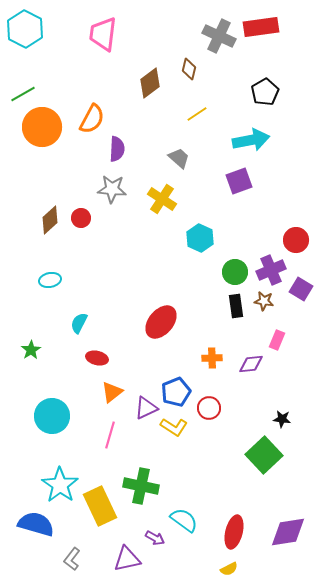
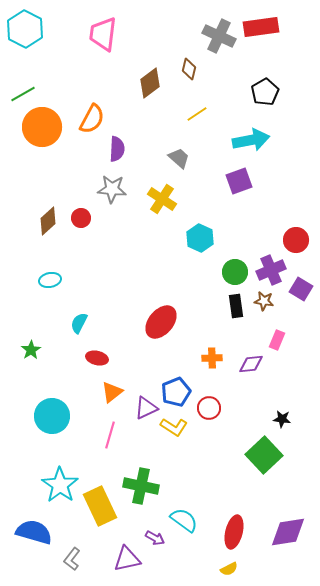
brown diamond at (50, 220): moved 2 px left, 1 px down
blue semicircle at (36, 524): moved 2 px left, 8 px down
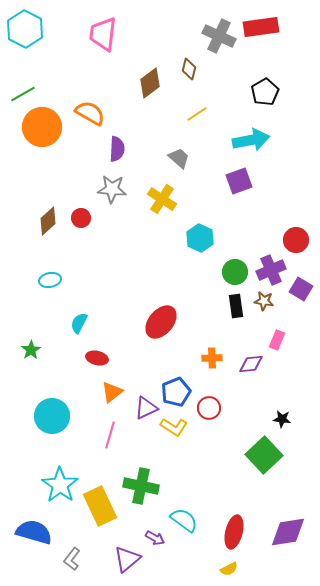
orange semicircle at (92, 119): moved 2 px left, 6 px up; rotated 88 degrees counterclockwise
purple triangle at (127, 559): rotated 28 degrees counterclockwise
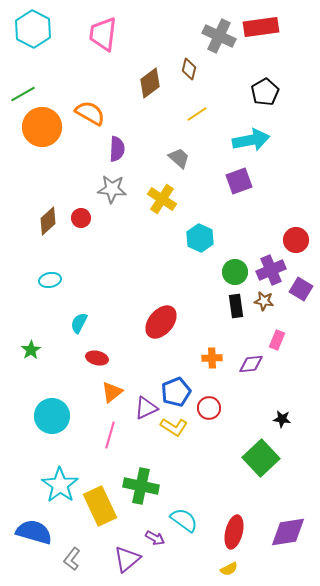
cyan hexagon at (25, 29): moved 8 px right
green square at (264, 455): moved 3 px left, 3 px down
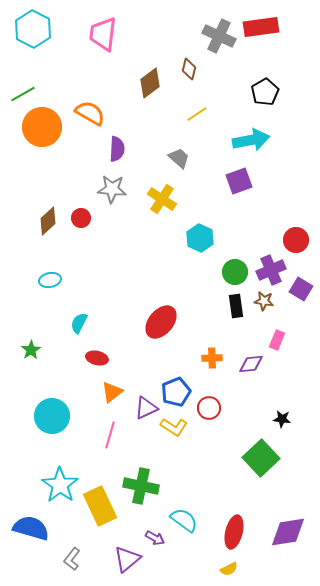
blue semicircle at (34, 532): moved 3 px left, 4 px up
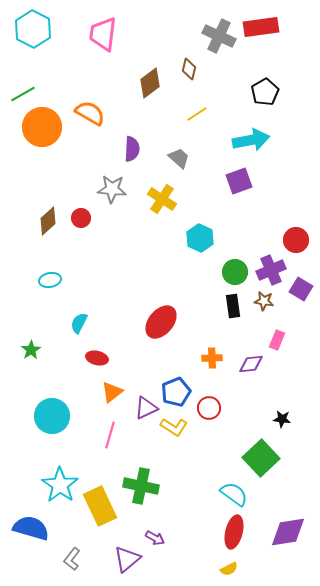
purple semicircle at (117, 149): moved 15 px right
black rectangle at (236, 306): moved 3 px left
cyan semicircle at (184, 520): moved 50 px right, 26 px up
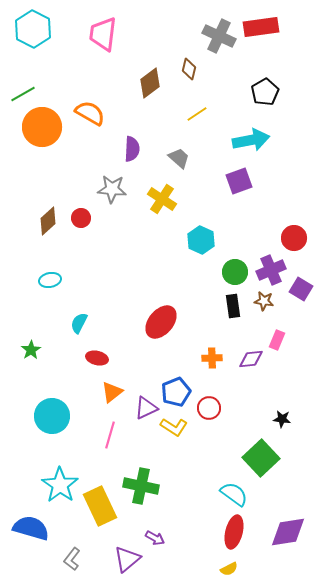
cyan hexagon at (200, 238): moved 1 px right, 2 px down
red circle at (296, 240): moved 2 px left, 2 px up
purple diamond at (251, 364): moved 5 px up
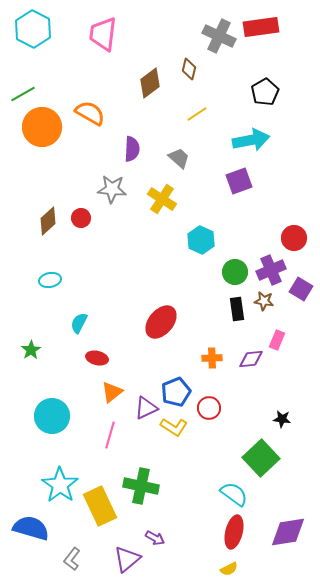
black rectangle at (233, 306): moved 4 px right, 3 px down
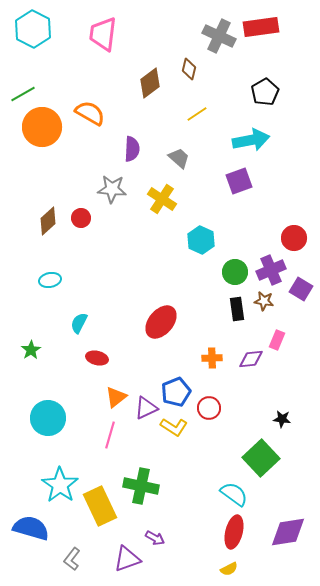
orange triangle at (112, 392): moved 4 px right, 5 px down
cyan circle at (52, 416): moved 4 px left, 2 px down
purple triangle at (127, 559): rotated 20 degrees clockwise
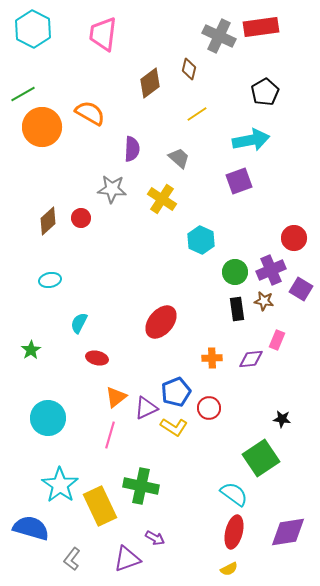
green square at (261, 458): rotated 9 degrees clockwise
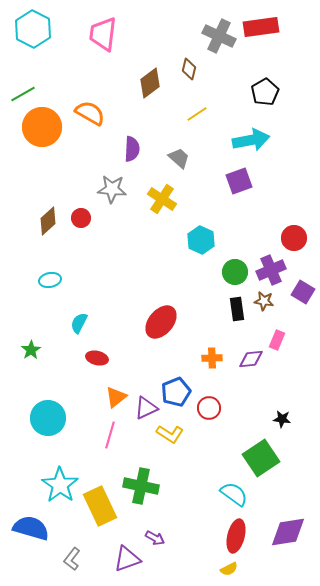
purple square at (301, 289): moved 2 px right, 3 px down
yellow L-shape at (174, 427): moved 4 px left, 7 px down
red ellipse at (234, 532): moved 2 px right, 4 px down
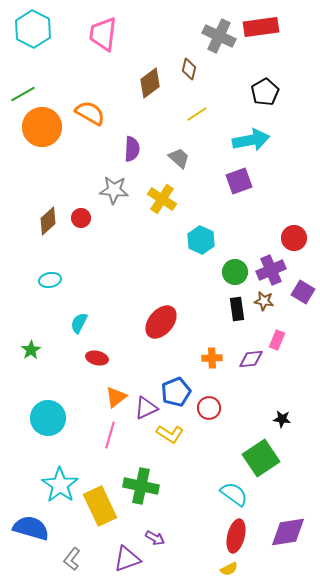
gray star at (112, 189): moved 2 px right, 1 px down
